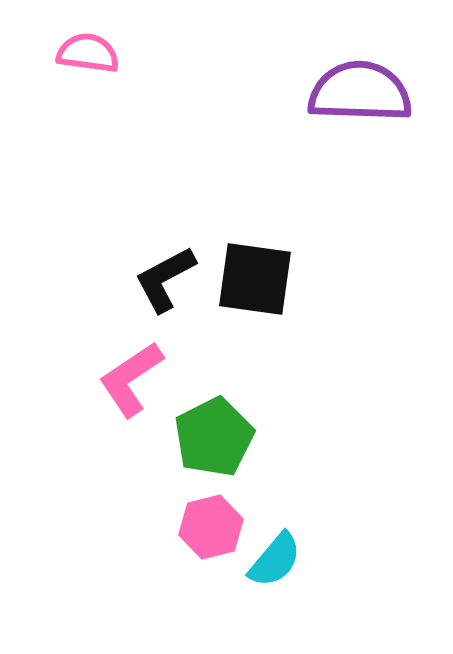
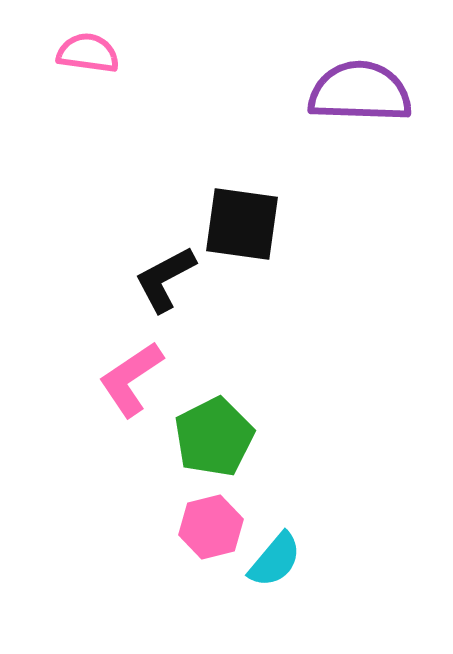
black square: moved 13 px left, 55 px up
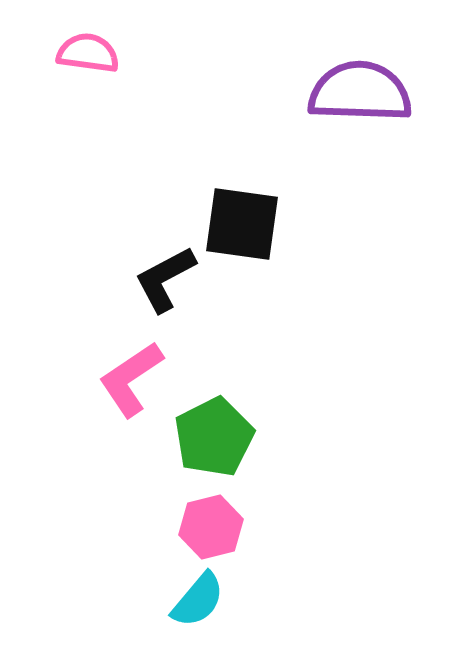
cyan semicircle: moved 77 px left, 40 px down
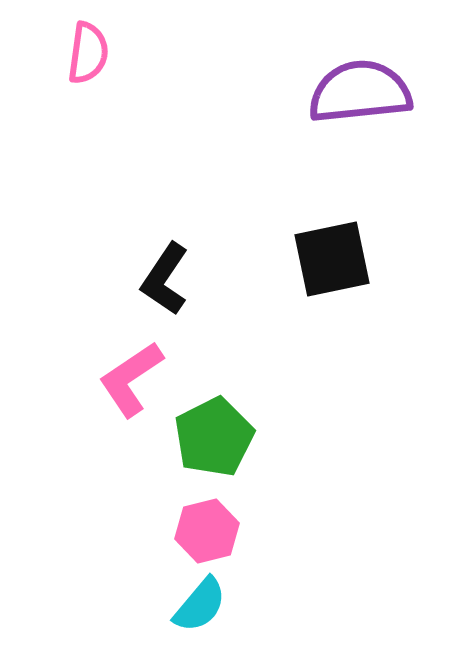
pink semicircle: rotated 90 degrees clockwise
purple semicircle: rotated 8 degrees counterclockwise
black square: moved 90 px right, 35 px down; rotated 20 degrees counterclockwise
black L-shape: rotated 28 degrees counterclockwise
pink hexagon: moved 4 px left, 4 px down
cyan semicircle: moved 2 px right, 5 px down
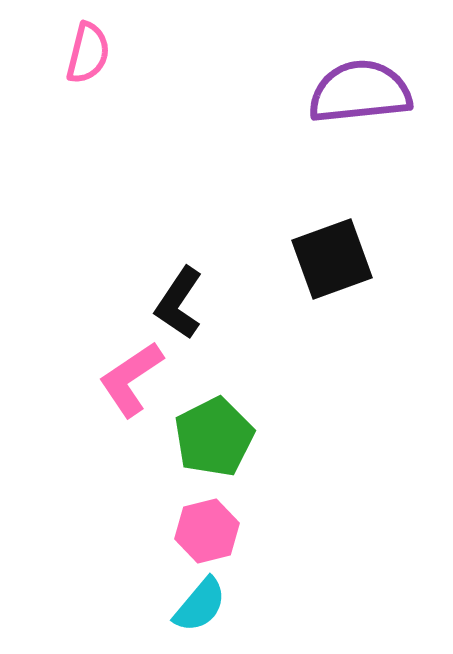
pink semicircle: rotated 6 degrees clockwise
black square: rotated 8 degrees counterclockwise
black L-shape: moved 14 px right, 24 px down
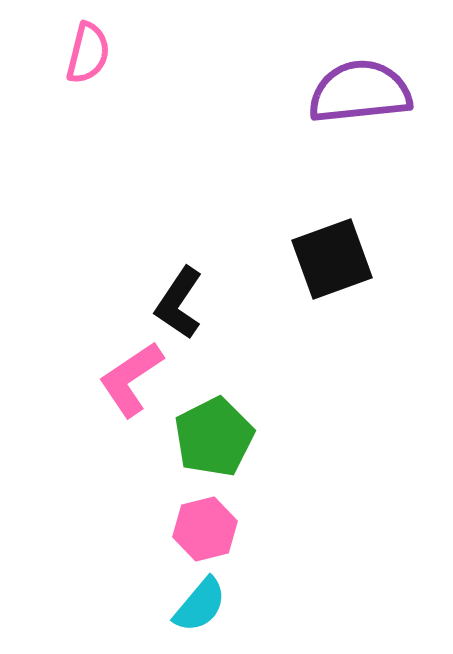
pink hexagon: moved 2 px left, 2 px up
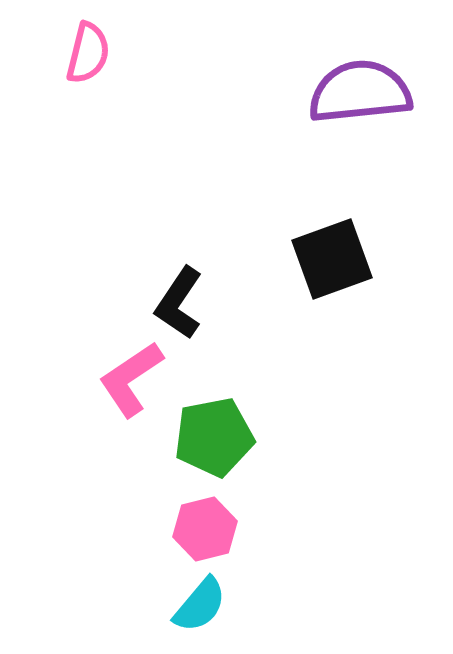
green pentagon: rotated 16 degrees clockwise
